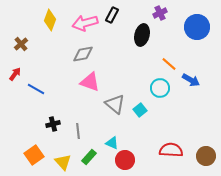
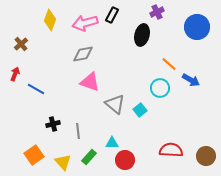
purple cross: moved 3 px left, 1 px up
red arrow: rotated 16 degrees counterclockwise
cyan triangle: rotated 24 degrees counterclockwise
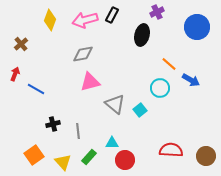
pink arrow: moved 3 px up
pink triangle: rotated 35 degrees counterclockwise
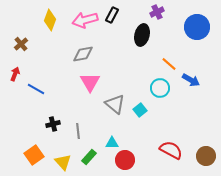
pink triangle: rotated 45 degrees counterclockwise
red semicircle: rotated 25 degrees clockwise
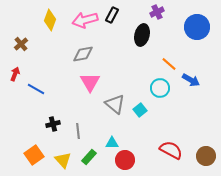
yellow triangle: moved 2 px up
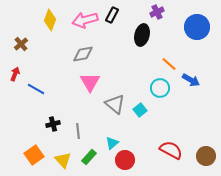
cyan triangle: rotated 40 degrees counterclockwise
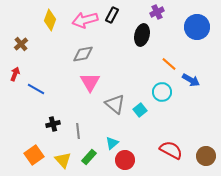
cyan circle: moved 2 px right, 4 px down
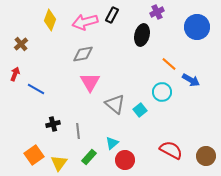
pink arrow: moved 2 px down
yellow triangle: moved 4 px left, 3 px down; rotated 18 degrees clockwise
